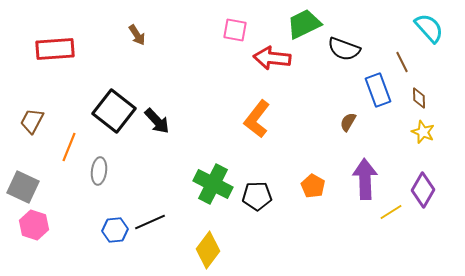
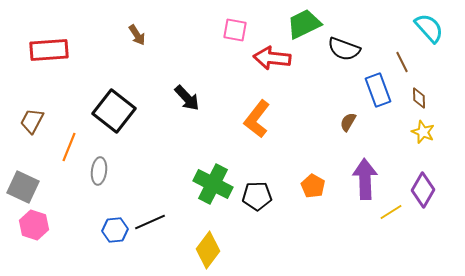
red rectangle: moved 6 px left, 1 px down
black arrow: moved 30 px right, 23 px up
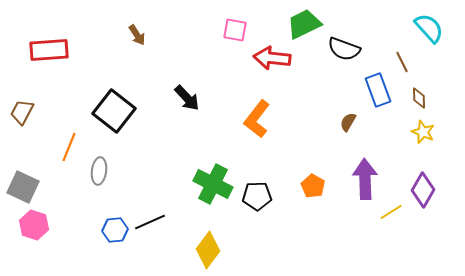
brown trapezoid: moved 10 px left, 9 px up
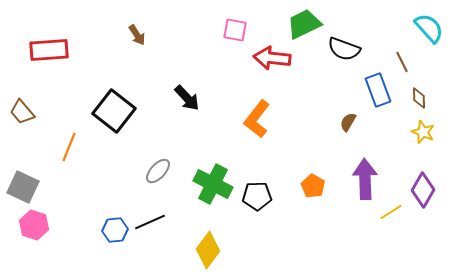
brown trapezoid: rotated 68 degrees counterclockwise
gray ellipse: moved 59 px right; rotated 36 degrees clockwise
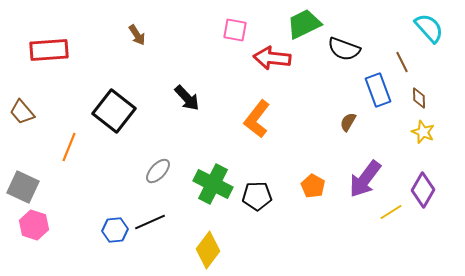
purple arrow: rotated 141 degrees counterclockwise
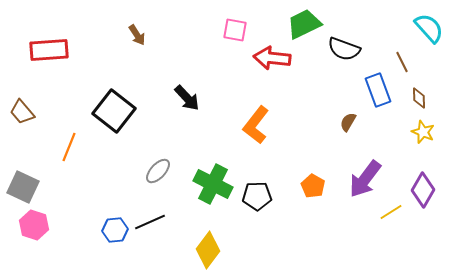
orange L-shape: moved 1 px left, 6 px down
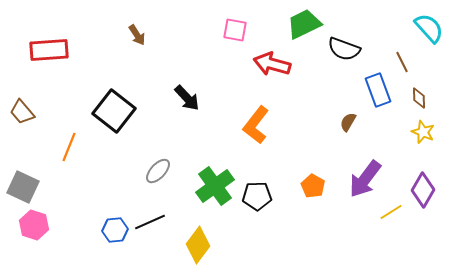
red arrow: moved 6 px down; rotated 9 degrees clockwise
green cross: moved 2 px right, 2 px down; rotated 27 degrees clockwise
yellow diamond: moved 10 px left, 5 px up
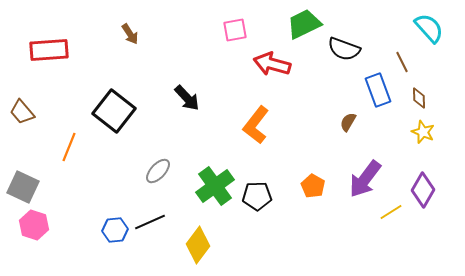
pink square: rotated 20 degrees counterclockwise
brown arrow: moved 7 px left, 1 px up
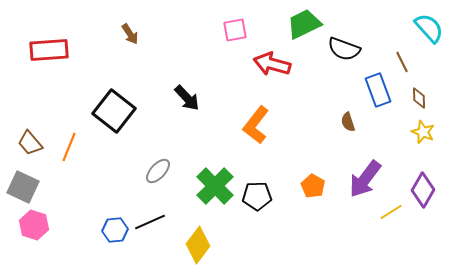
brown trapezoid: moved 8 px right, 31 px down
brown semicircle: rotated 48 degrees counterclockwise
green cross: rotated 9 degrees counterclockwise
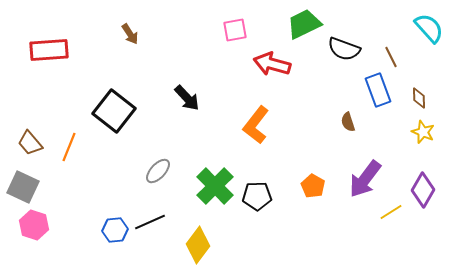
brown line: moved 11 px left, 5 px up
